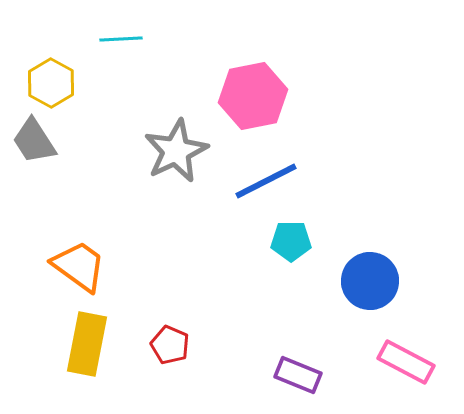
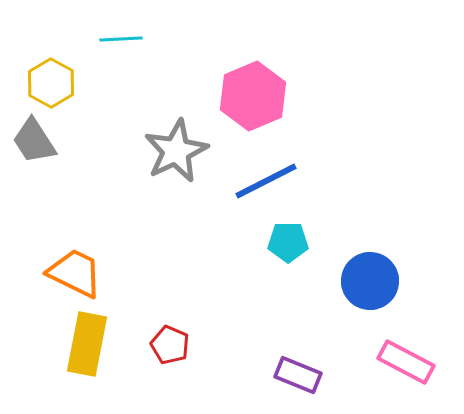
pink hexagon: rotated 12 degrees counterclockwise
cyan pentagon: moved 3 px left, 1 px down
orange trapezoid: moved 4 px left, 7 px down; rotated 10 degrees counterclockwise
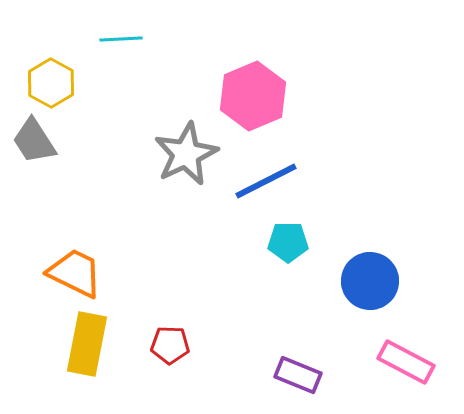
gray star: moved 10 px right, 3 px down
red pentagon: rotated 21 degrees counterclockwise
